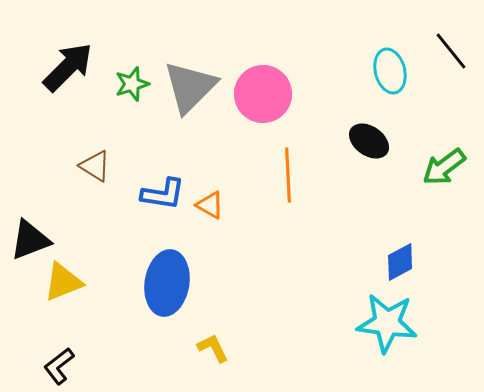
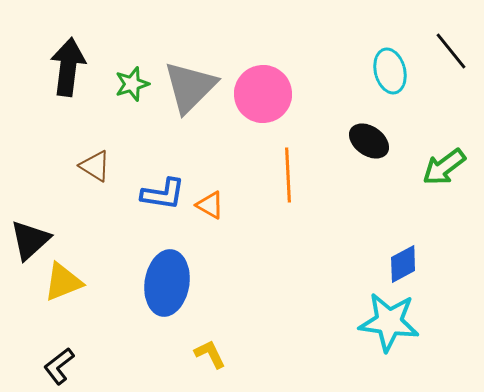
black arrow: rotated 38 degrees counterclockwise
black triangle: rotated 21 degrees counterclockwise
blue diamond: moved 3 px right, 2 px down
cyan star: moved 2 px right, 1 px up
yellow L-shape: moved 3 px left, 6 px down
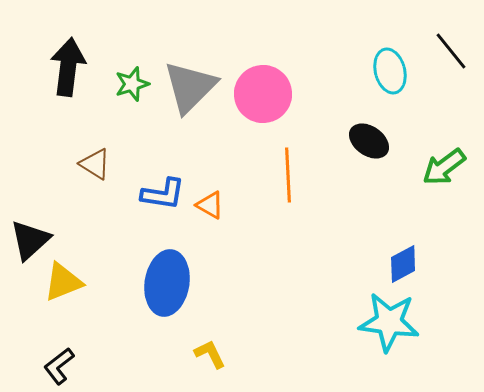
brown triangle: moved 2 px up
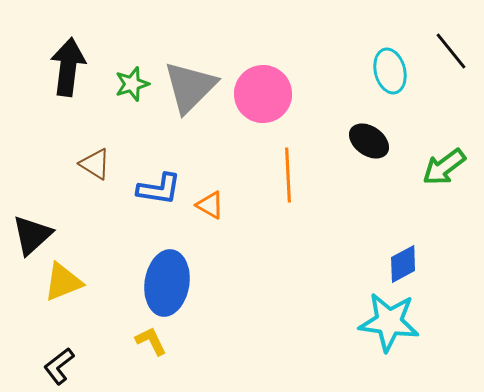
blue L-shape: moved 4 px left, 5 px up
black triangle: moved 2 px right, 5 px up
yellow L-shape: moved 59 px left, 13 px up
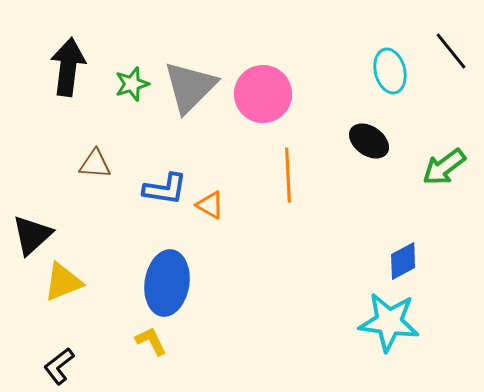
brown triangle: rotated 28 degrees counterclockwise
blue L-shape: moved 6 px right
blue diamond: moved 3 px up
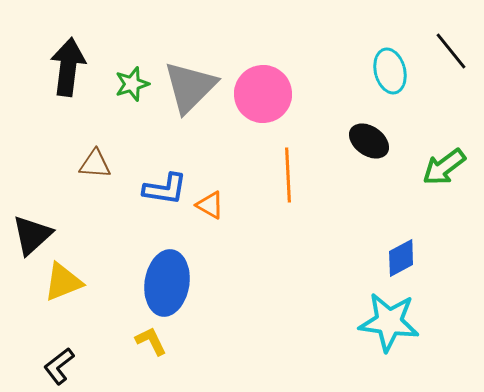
blue diamond: moved 2 px left, 3 px up
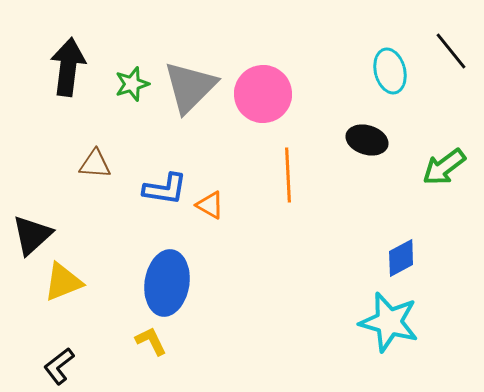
black ellipse: moved 2 px left, 1 px up; rotated 18 degrees counterclockwise
cyan star: rotated 8 degrees clockwise
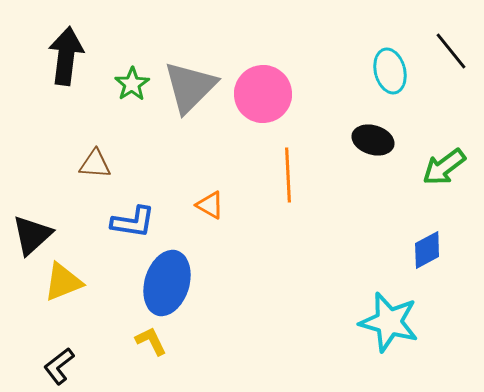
black arrow: moved 2 px left, 11 px up
green star: rotated 16 degrees counterclockwise
black ellipse: moved 6 px right
blue L-shape: moved 32 px left, 33 px down
blue diamond: moved 26 px right, 8 px up
blue ellipse: rotated 8 degrees clockwise
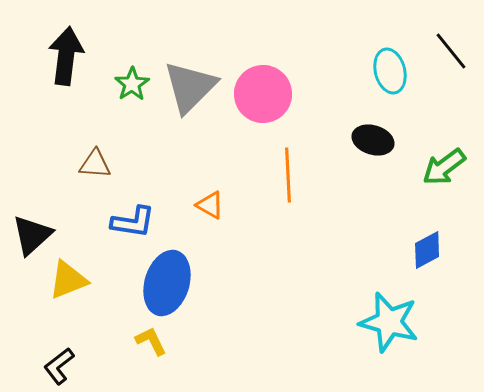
yellow triangle: moved 5 px right, 2 px up
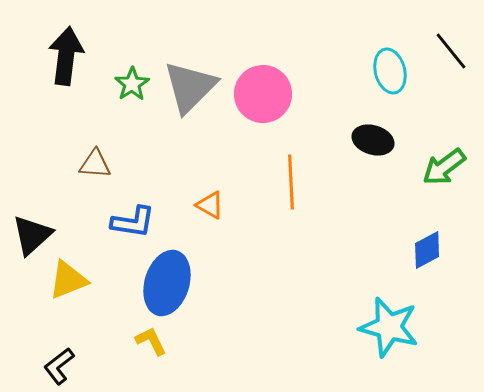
orange line: moved 3 px right, 7 px down
cyan star: moved 5 px down
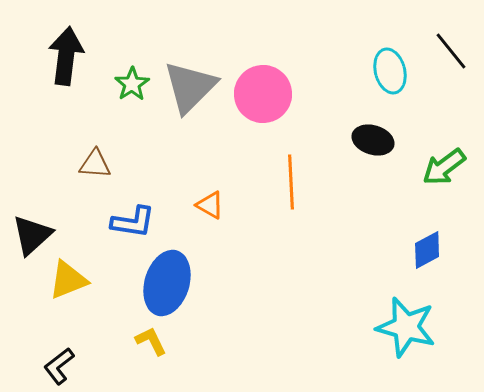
cyan star: moved 17 px right
